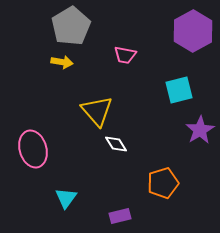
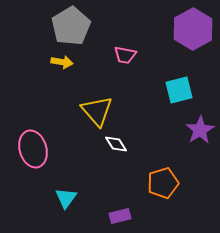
purple hexagon: moved 2 px up
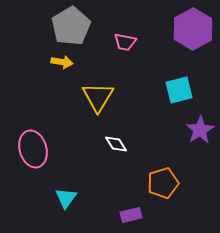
pink trapezoid: moved 13 px up
yellow triangle: moved 1 px right, 14 px up; rotated 12 degrees clockwise
purple rectangle: moved 11 px right, 1 px up
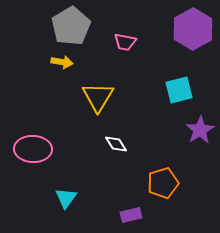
pink ellipse: rotated 72 degrees counterclockwise
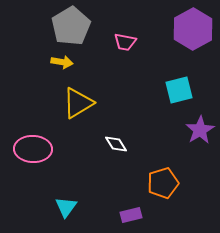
yellow triangle: moved 20 px left, 6 px down; rotated 28 degrees clockwise
cyan triangle: moved 9 px down
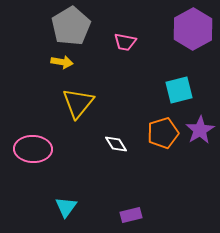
yellow triangle: rotated 20 degrees counterclockwise
orange pentagon: moved 50 px up
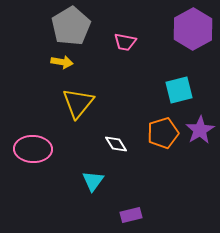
cyan triangle: moved 27 px right, 26 px up
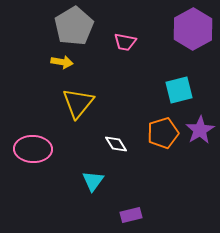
gray pentagon: moved 3 px right
